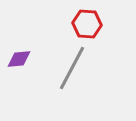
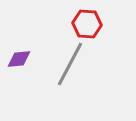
gray line: moved 2 px left, 4 px up
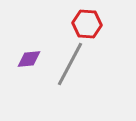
purple diamond: moved 10 px right
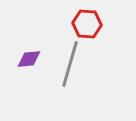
gray line: rotated 12 degrees counterclockwise
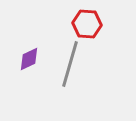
purple diamond: rotated 20 degrees counterclockwise
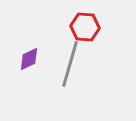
red hexagon: moved 2 px left, 3 px down
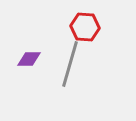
purple diamond: rotated 25 degrees clockwise
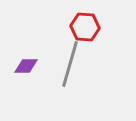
purple diamond: moved 3 px left, 7 px down
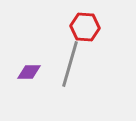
purple diamond: moved 3 px right, 6 px down
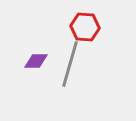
purple diamond: moved 7 px right, 11 px up
